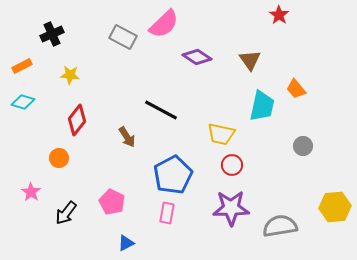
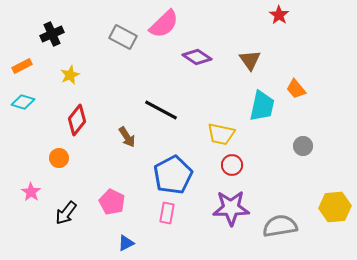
yellow star: rotated 30 degrees counterclockwise
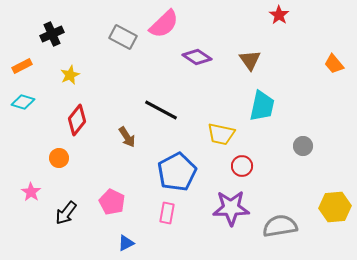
orange trapezoid: moved 38 px right, 25 px up
red circle: moved 10 px right, 1 px down
blue pentagon: moved 4 px right, 3 px up
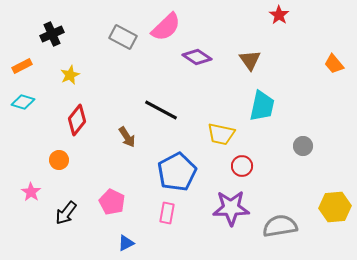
pink semicircle: moved 2 px right, 3 px down
orange circle: moved 2 px down
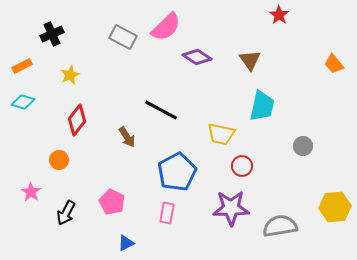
black arrow: rotated 10 degrees counterclockwise
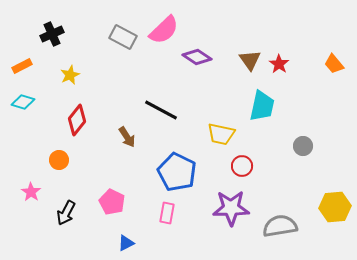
red star: moved 49 px down
pink semicircle: moved 2 px left, 3 px down
blue pentagon: rotated 18 degrees counterclockwise
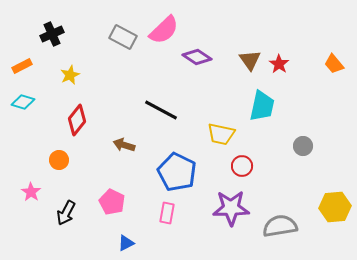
brown arrow: moved 3 px left, 8 px down; rotated 140 degrees clockwise
